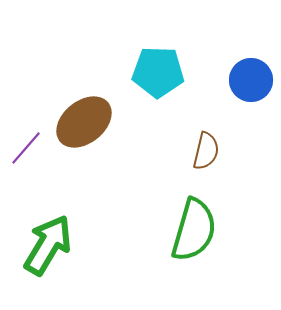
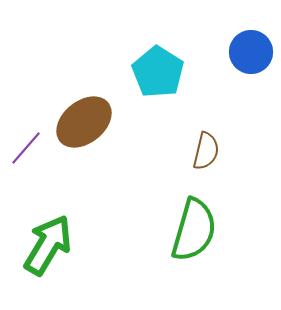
cyan pentagon: rotated 30 degrees clockwise
blue circle: moved 28 px up
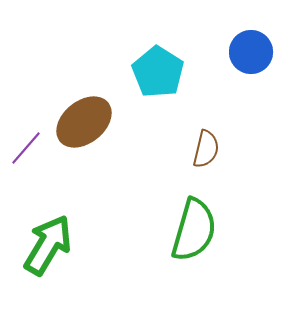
brown semicircle: moved 2 px up
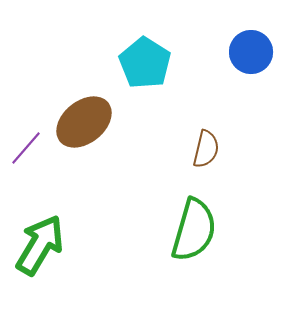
cyan pentagon: moved 13 px left, 9 px up
green arrow: moved 8 px left
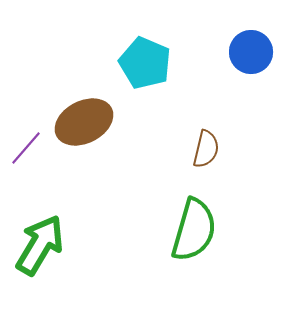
cyan pentagon: rotated 9 degrees counterclockwise
brown ellipse: rotated 12 degrees clockwise
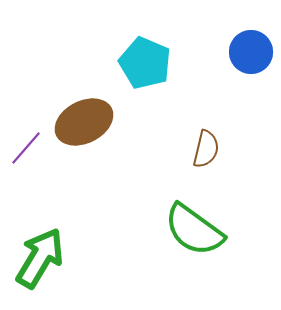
green semicircle: rotated 110 degrees clockwise
green arrow: moved 13 px down
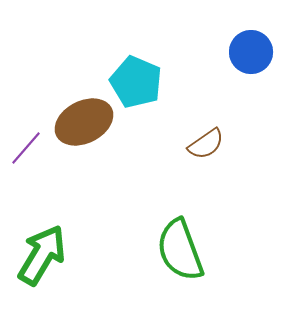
cyan pentagon: moved 9 px left, 19 px down
brown semicircle: moved 5 px up; rotated 42 degrees clockwise
green semicircle: moved 14 px left, 20 px down; rotated 34 degrees clockwise
green arrow: moved 2 px right, 3 px up
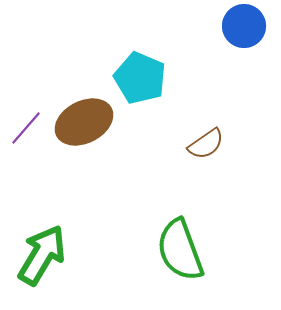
blue circle: moved 7 px left, 26 px up
cyan pentagon: moved 4 px right, 4 px up
purple line: moved 20 px up
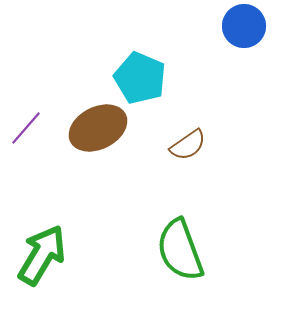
brown ellipse: moved 14 px right, 6 px down
brown semicircle: moved 18 px left, 1 px down
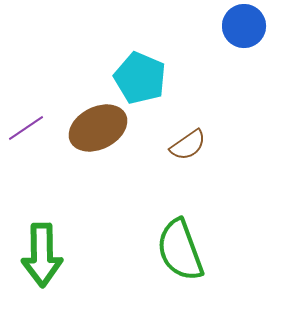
purple line: rotated 15 degrees clockwise
green arrow: rotated 148 degrees clockwise
